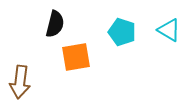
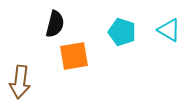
orange square: moved 2 px left, 1 px up
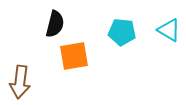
cyan pentagon: rotated 12 degrees counterclockwise
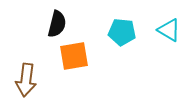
black semicircle: moved 2 px right
brown arrow: moved 6 px right, 2 px up
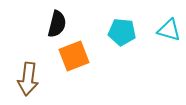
cyan triangle: rotated 15 degrees counterclockwise
orange square: rotated 12 degrees counterclockwise
brown arrow: moved 2 px right, 1 px up
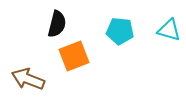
cyan pentagon: moved 2 px left, 1 px up
brown arrow: rotated 104 degrees clockwise
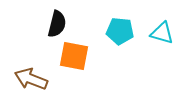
cyan triangle: moved 7 px left, 3 px down
orange square: rotated 32 degrees clockwise
brown arrow: moved 3 px right
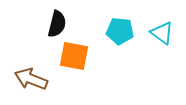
cyan triangle: rotated 20 degrees clockwise
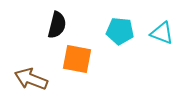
black semicircle: moved 1 px down
cyan triangle: rotated 15 degrees counterclockwise
orange square: moved 3 px right, 3 px down
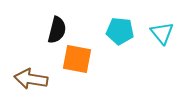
black semicircle: moved 5 px down
cyan triangle: rotated 30 degrees clockwise
brown arrow: rotated 12 degrees counterclockwise
